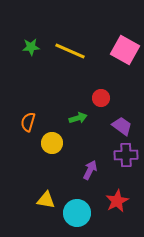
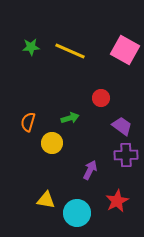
green arrow: moved 8 px left
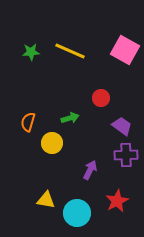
green star: moved 5 px down
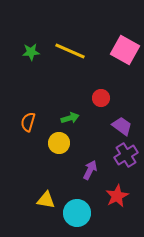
yellow circle: moved 7 px right
purple cross: rotated 30 degrees counterclockwise
red star: moved 5 px up
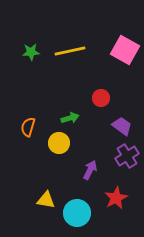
yellow line: rotated 36 degrees counterclockwise
orange semicircle: moved 5 px down
purple cross: moved 1 px right, 1 px down
red star: moved 1 px left, 2 px down
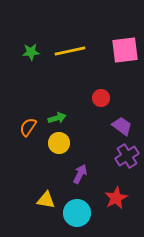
pink square: rotated 36 degrees counterclockwise
green arrow: moved 13 px left
orange semicircle: rotated 18 degrees clockwise
purple arrow: moved 10 px left, 4 px down
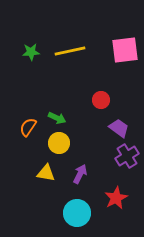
red circle: moved 2 px down
green arrow: rotated 42 degrees clockwise
purple trapezoid: moved 3 px left, 2 px down
yellow triangle: moved 27 px up
